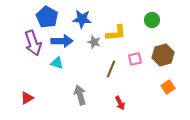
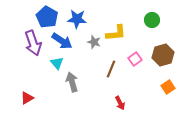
blue star: moved 5 px left
blue arrow: rotated 35 degrees clockwise
pink square: rotated 24 degrees counterclockwise
cyan triangle: rotated 32 degrees clockwise
gray arrow: moved 8 px left, 13 px up
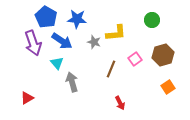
blue pentagon: moved 1 px left
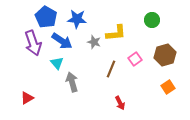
brown hexagon: moved 2 px right
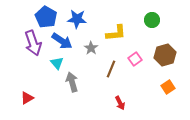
gray star: moved 3 px left, 6 px down; rotated 16 degrees clockwise
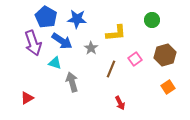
cyan triangle: moved 2 px left; rotated 32 degrees counterclockwise
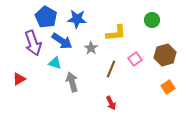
red triangle: moved 8 px left, 19 px up
red arrow: moved 9 px left
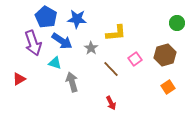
green circle: moved 25 px right, 3 px down
brown line: rotated 66 degrees counterclockwise
